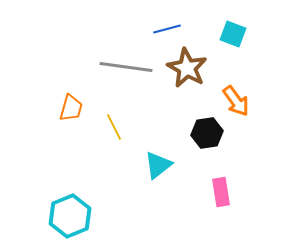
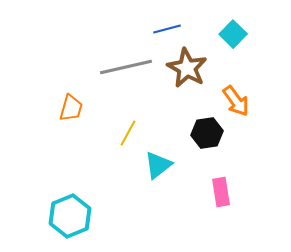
cyan square: rotated 24 degrees clockwise
gray line: rotated 21 degrees counterclockwise
yellow line: moved 14 px right, 6 px down; rotated 56 degrees clockwise
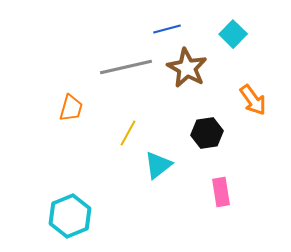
orange arrow: moved 17 px right, 1 px up
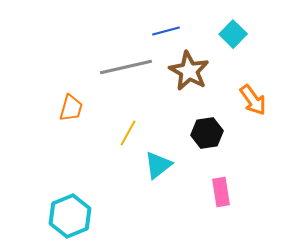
blue line: moved 1 px left, 2 px down
brown star: moved 2 px right, 3 px down
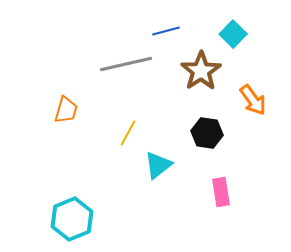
gray line: moved 3 px up
brown star: moved 12 px right; rotated 9 degrees clockwise
orange trapezoid: moved 5 px left, 2 px down
black hexagon: rotated 16 degrees clockwise
cyan hexagon: moved 2 px right, 3 px down
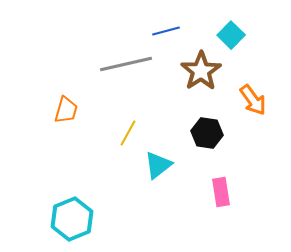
cyan square: moved 2 px left, 1 px down
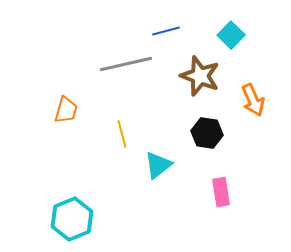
brown star: moved 1 px left, 5 px down; rotated 18 degrees counterclockwise
orange arrow: rotated 12 degrees clockwise
yellow line: moved 6 px left, 1 px down; rotated 44 degrees counterclockwise
